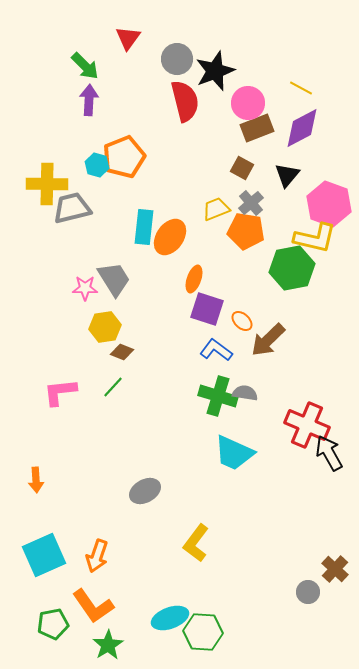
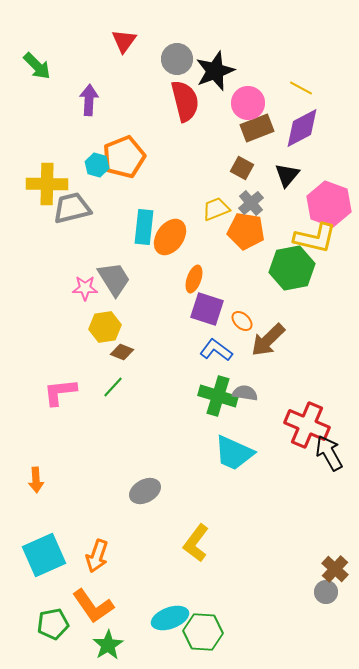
red triangle at (128, 38): moved 4 px left, 3 px down
green arrow at (85, 66): moved 48 px left
gray circle at (308, 592): moved 18 px right
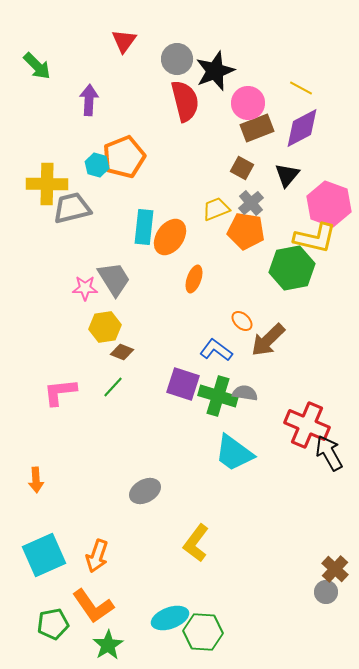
purple square at (207, 309): moved 24 px left, 75 px down
cyan trapezoid at (234, 453): rotated 12 degrees clockwise
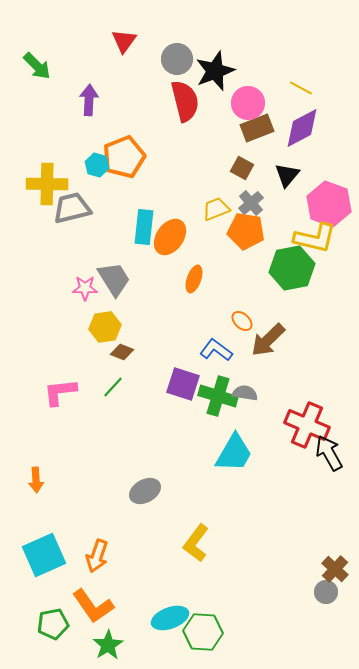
cyan trapezoid at (234, 453): rotated 96 degrees counterclockwise
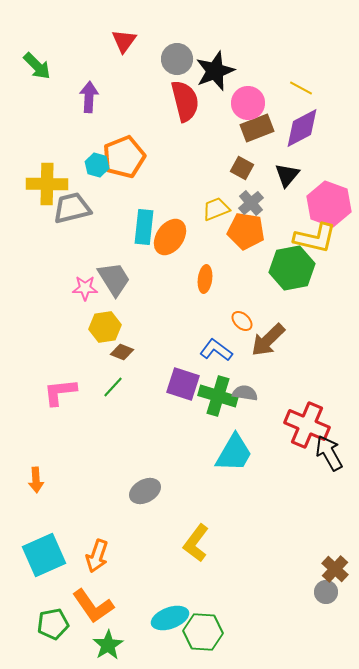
purple arrow at (89, 100): moved 3 px up
orange ellipse at (194, 279): moved 11 px right; rotated 12 degrees counterclockwise
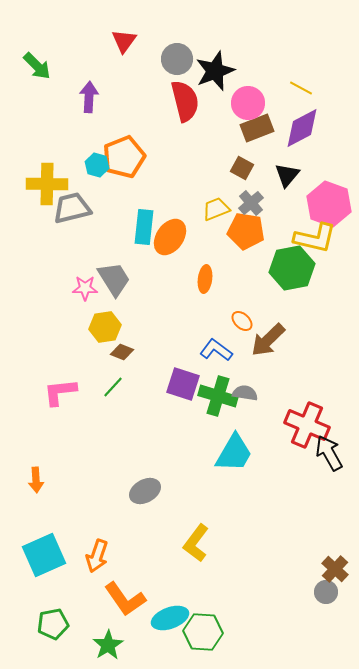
orange L-shape at (93, 606): moved 32 px right, 7 px up
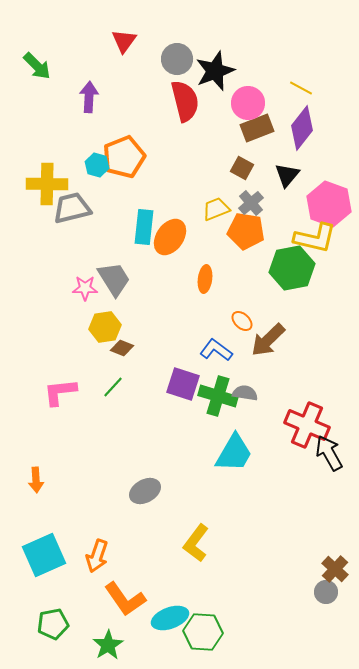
purple diamond at (302, 128): rotated 24 degrees counterclockwise
brown diamond at (122, 352): moved 4 px up
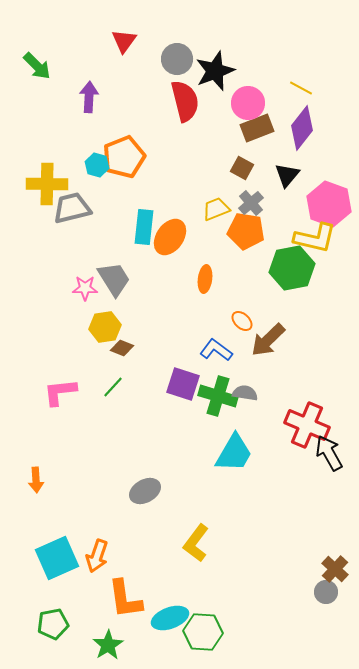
cyan square at (44, 555): moved 13 px right, 3 px down
orange L-shape at (125, 599): rotated 27 degrees clockwise
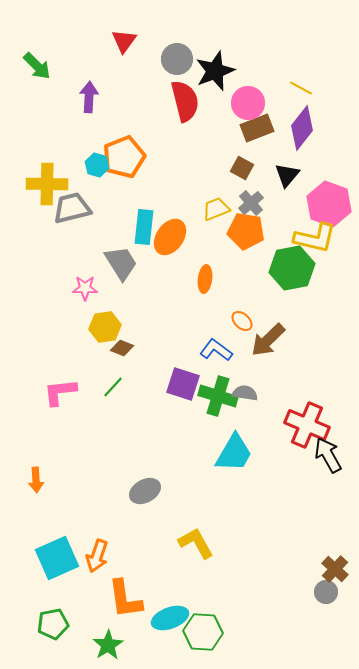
gray trapezoid at (114, 279): moved 7 px right, 16 px up
black arrow at (329, 453): moved 1 px left, 2 px down
yellow L-shape at (196, 543): rotated 114 degrees clockwise
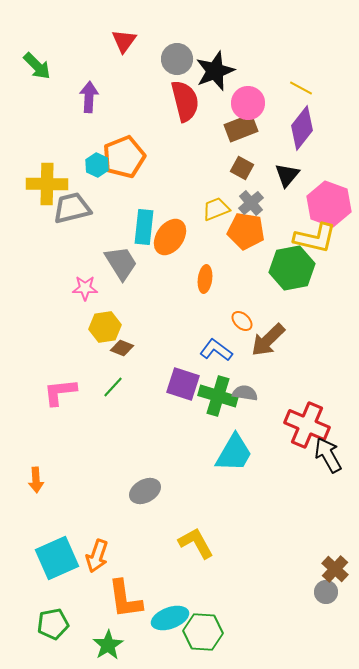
brown rectangle at (257, 128): moved 16 px left
cyan hexagon at (97, 165): rotated 10 degrees clockwise
